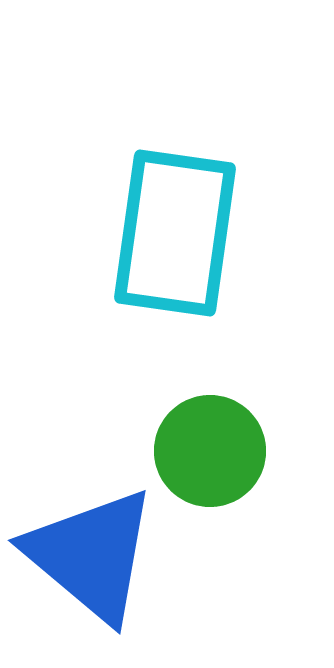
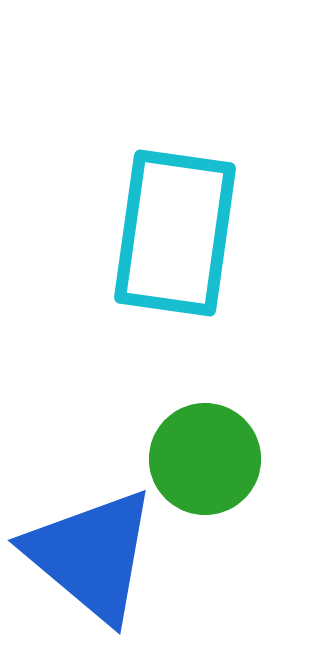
green circle: moved 5 px left, 8 px down
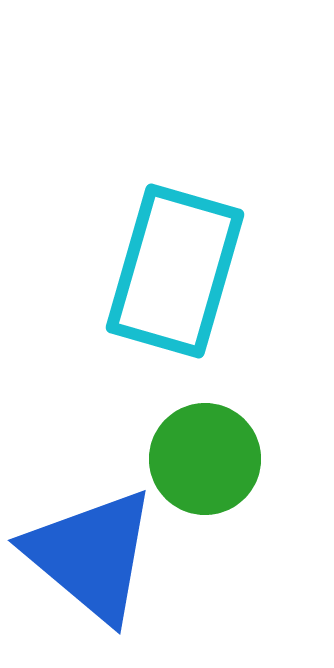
cyan rectangle: moved 38 px down; rotated 8 degrees clockwise
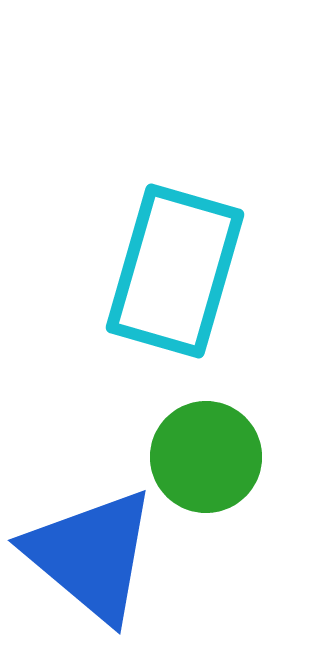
green circle: moved 1 px right, 2 px up
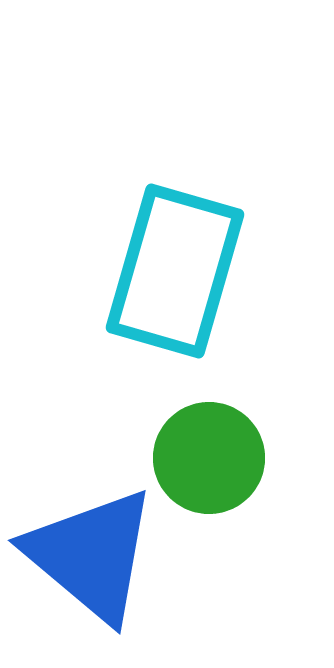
green circle: moved 3 px right, 1 px down
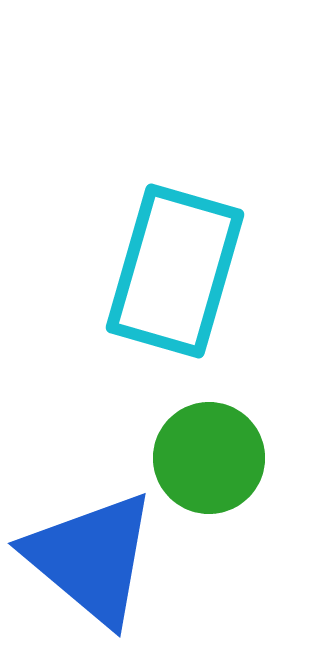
blue triangle: moved 3 px down
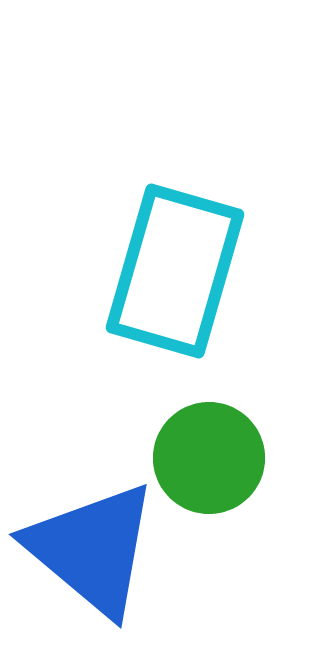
blue triangle: moved 1 px right, 9 px up
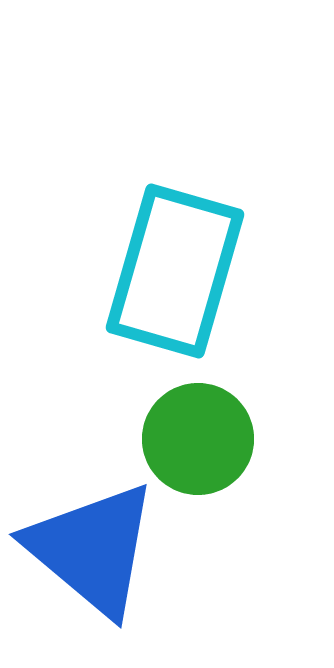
green circle: moved 11 px left, 19 px up
